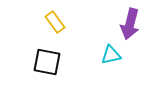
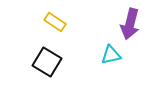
yellow rectangle: rotated 20 degrees counterclockwise
black square: rotated 20 degrees clockwise
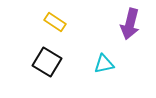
cyan triangle: moved 7 px left, 9 px down
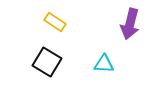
cyan triangle: rotated 15 degrees clockwise
